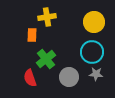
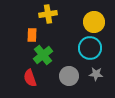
yellow cross: moved 1 px right, 3 px up
cyan circle: moved 2 px left, 4 px up
green cross: moved 3 px left, 4 px up
gray circle: moved 1 px up
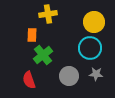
red semicircle: moved 1 px left, 2 px down
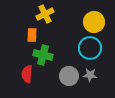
yellow cross: moved 3 px left; rotated 18 degrees counterclockwise
green cross: rotated 36 degrees counterclockwise
gray star: moved 6 px left, 1 px down
red semicircle: moved 2 px left, 6 px up; rotated 24 degrees clockwise
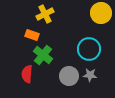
yellow circle: moved 7 px right, 9 px up
orange rectangle: rotated 72 degrees counterclockwise
cyan circle: moved 1 px left, 1 px down
green cross: rotated 24 degrees clockwise
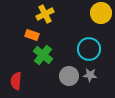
red semicircle: moved 11 px left, 7 px down
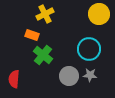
yellow circle: moved 2 px left, 1 px down
red semicircle: moved 2 px left, 2 px up
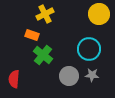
gray star: moved 2 px right
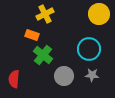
gray circle: moved 5 px left
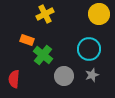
orange rectangle: moved 5 px left, 5 px down
gray star: rotated 24 degrees counterclockwise
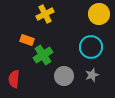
cyan circle: moved 2 px right, 2 px up
green cross: rotated 18 degrees clockwise
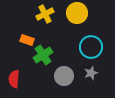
yellow circle: moved 22 px left, 1 px up
gray star: moved 1 px left, 2 px up
